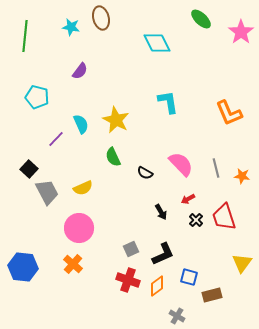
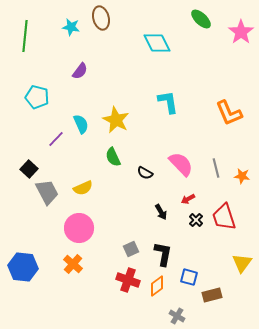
black L-shape: rotated 55 degrees counterclockwise
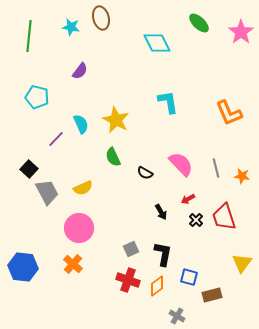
green ellipse: moved 2 px left, 4 px down
green line: moved 4 px right
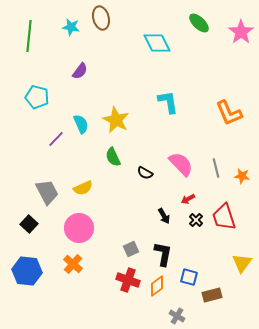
black square: moved 55 px down
black arrow: moved 3 px right, 4 px down
blue hexagon: moved 4 px right, 4 px down
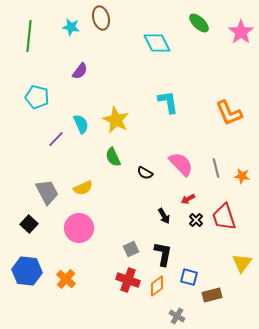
orange cross: moved 7 px left, 15 px down
